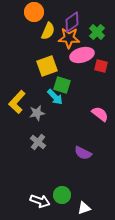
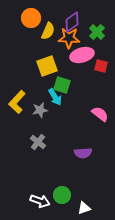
orange circle: moved 3 px left, 6 px down
cyan arrow: rotated 12 degrees clockwise
gray star: moved 3 px right, 3 px up
purple semicircle: rotated 30 degrees counterclockwise
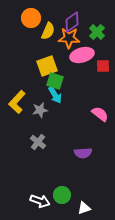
red square: moved 2 px right; rotated 16 degrees counterclockwise
green square: moved 7 px left, 4 px up
cyan arrow: moved 2 px up
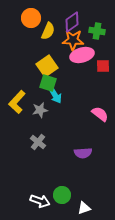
green cross: moved 1 px up; rotated 35 degrees counterclockwise
orange star: moved 4 px right, 2 px down
yellow square: rotated 15 degrees counterclockwise
green square: moved 7 px left, 2 px down
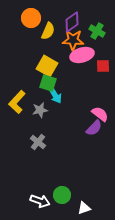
green cross: rotated 21 degrees clockwise
yellow square: rotated 25 degrees counterclockwise
purple semicircle: moved 11 px right, 25 px up; rotated 42 degrees counterclockwise
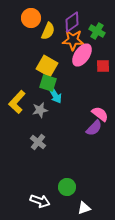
pink ellipse: rotated 40 degrees counterclockwise
green circle: moved 5 px right, 8 px up
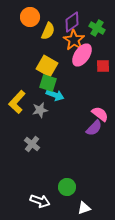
orange circle: moved 1 px left, 1 px up
green cross: moved 3 px up
orange star: moved 1 px right; rotated 30 degrees clockwise
cyan arrow: rotated 36 degrees counterclockwise
gray cross: moved 6 px left, 2 px down
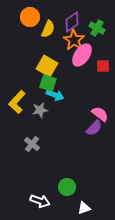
yellow semicircle: moved 2 px up
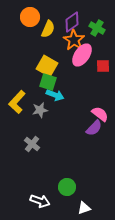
green square: moved 1 px up
